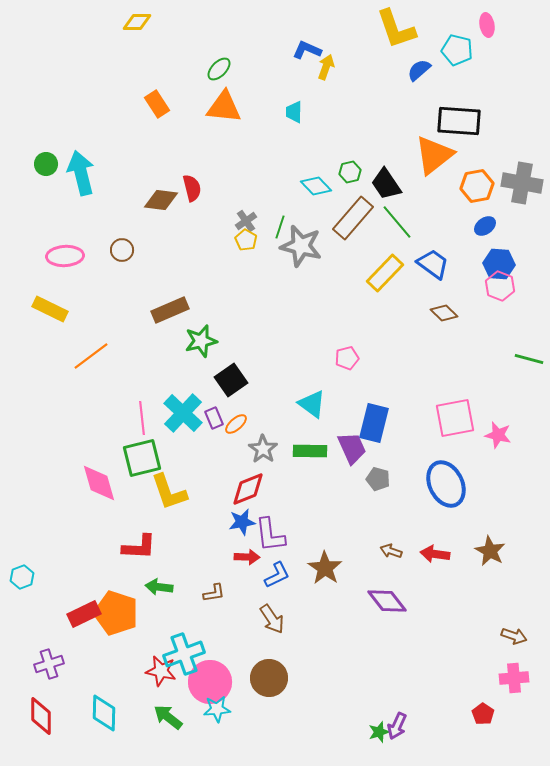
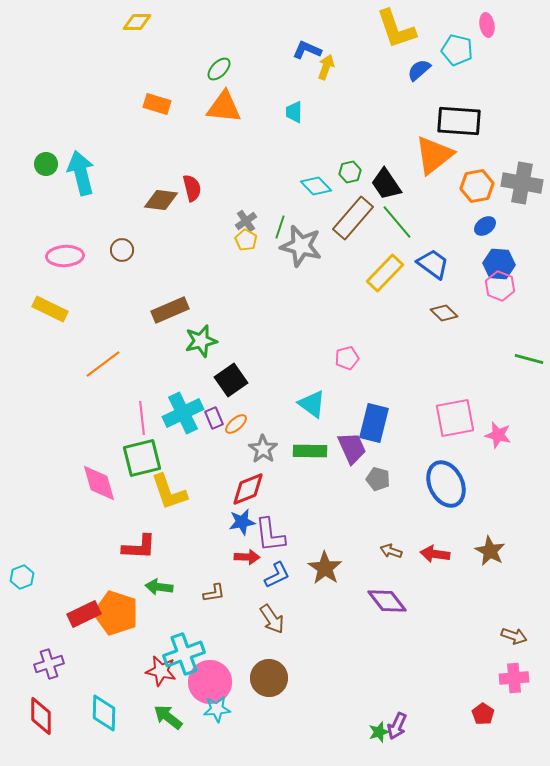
orange rectangle at (157, 104): rotated 40 degrees counterclockwise
orange line at (91, 356): moved 12 px right, 8 px down
cyan cross at (183, 413): rotated 21 degrees clockwise
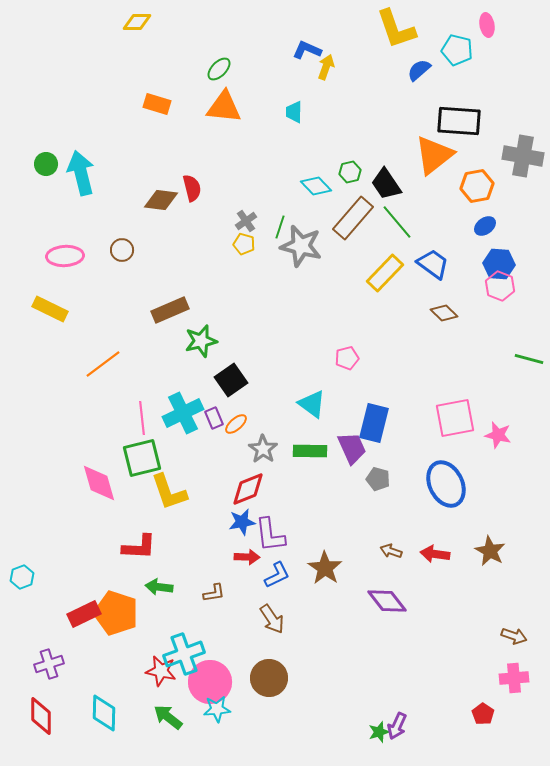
gray cross at (522, 183): moved 1 px right, 27 px up
yellow pentagon at (246, 240): moved 2 px left, 4 px down; rotated 15 degrees counterclockwise
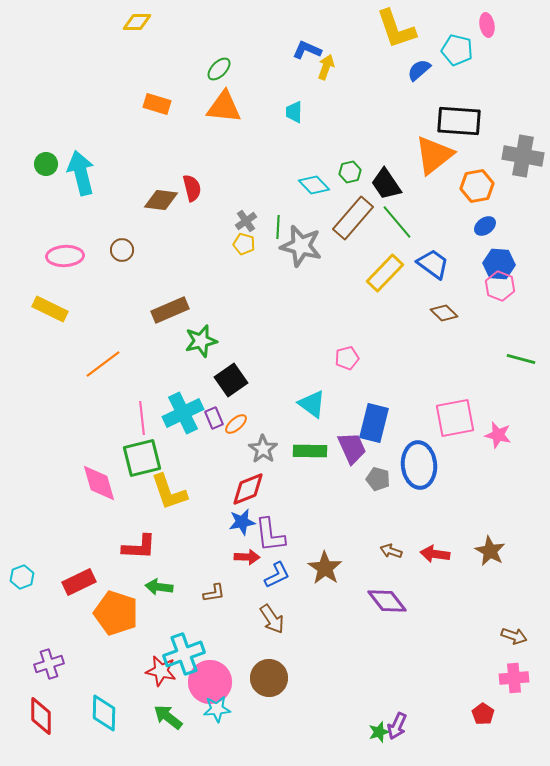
cyan diamond at (316, 186): moved 2 px left, 1 px up
green line at (280, 227): moved 2 px left; rotated 15 degrees counterclockwise
green line at (529, 359): moved 8 px left
blue ellipse at (446, 484): moved 27 px left, 19 px up; rotated 21 degrees clockwise
red rectangle at (84, 614): moved 5 px left, 32 px up
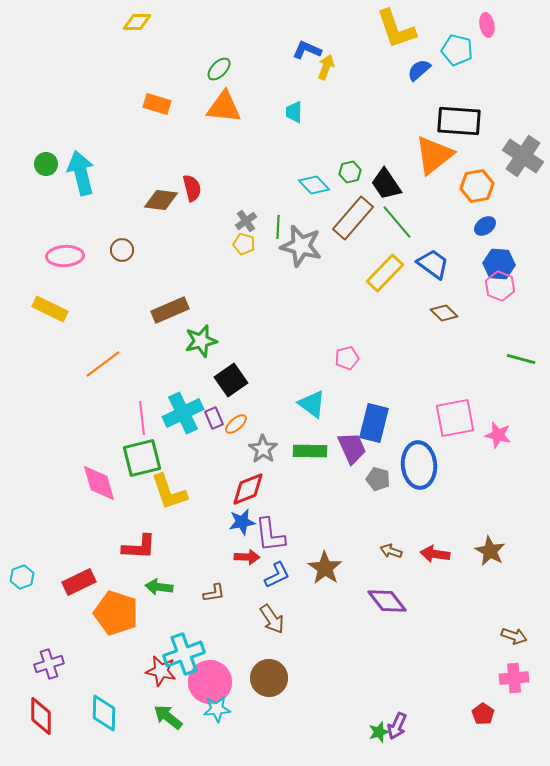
gray cross at (523, 156): rotated 24 degrees clockwise
